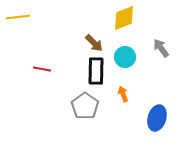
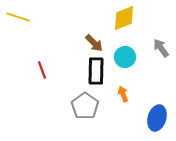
yellow line: rotated 25 degrees clockwise
red line: moved 1 px down; rotated 60 degrees clockwise
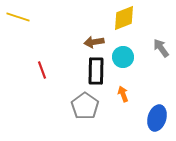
brown arrow: moved 1 px up; rotated 126 degrees clockwise
cyan circle: moved 2 px left
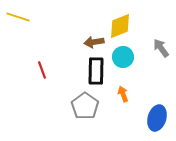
yellow diamond: moved 4 px left, 8 px down
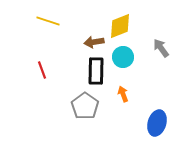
yellow line: moved 30 px right, 4 px down
blue ellipse: moved 5 px down
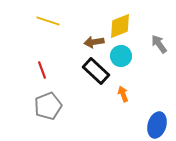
gray arrow: moved 2 px left, 4 px up
cyan circle: moved 2 px left, 1 px up
black rectangle: rotated 48 degrees counterclockwise
gray pentagon: moved 37 px left; rotated 16 degrees clockwise
blue ellipse: moved 2 px down
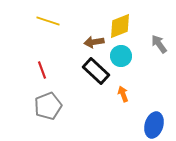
blue ellipse: moved 3 px left
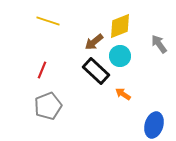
brown arrow: rotated 30 degrees counterclockwise
cyan circle: moved 1 px left
red line: rotated 42 degrees clockwise
orange arrow: rotated 35 degrees counterclockwise
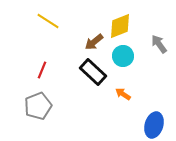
yellow line: rotated 15 degrees clockwise
cyan circle: moved 3 px right
black rectangle: moved 3 px left, 1 px down
gray pentagon: moved 10 px left
